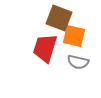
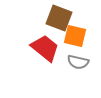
orange square: moved 1 px right
red trapezoid: rotated 112 degrees clockwise
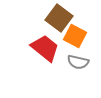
brown square: rotated 16 degrees clockwise
orange square: rotated 15 degrees clockwise
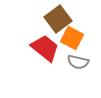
brown square: moved 1 px left, 1 px down; rotated 16 degrees clockwise
orange square: moved 3 px left, 2 px down
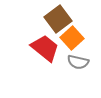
orange square: rotated 20 degrees clockwise
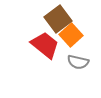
orange square: moved 1 px left, 3 px up
red trapezoid: moved 3 px up
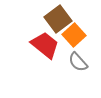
orange square: moved 3 px right
gray semicircle: rotated 35 degrees clockwise
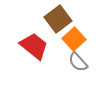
orange square: moved 4 px down
red trapezoid: moved 11 px left, 1 px down
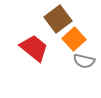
red trapezoid: moved 2 px down
gray semicircle: moved 6 px right, 1 px up; rotated 35 degrees counterclockwise
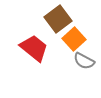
gray semicircle: rotated 15 degrees clockwise
